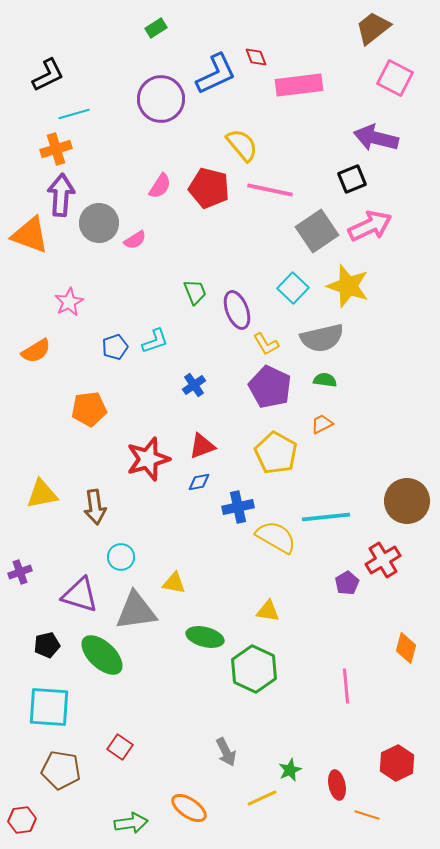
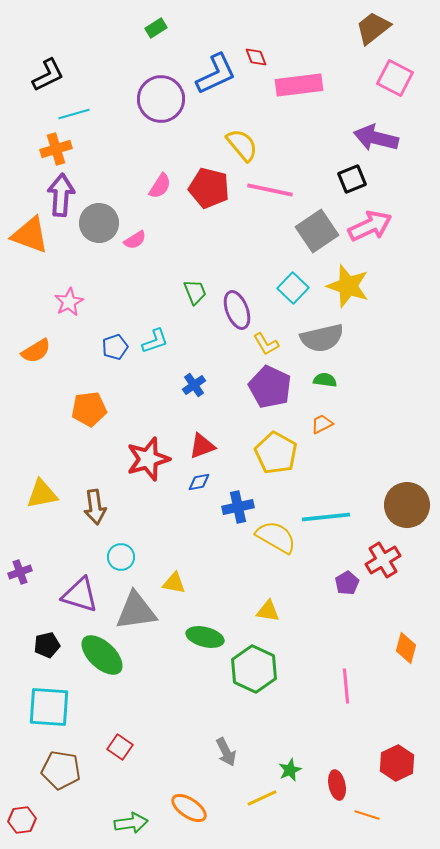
brown circle at (407, 501): moved 4 px down
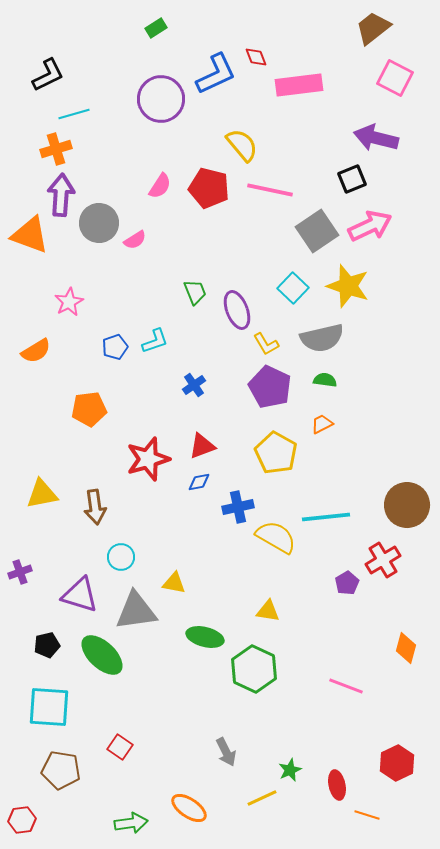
pink line at (346, 686): rotated 64 degrees counterclockwise
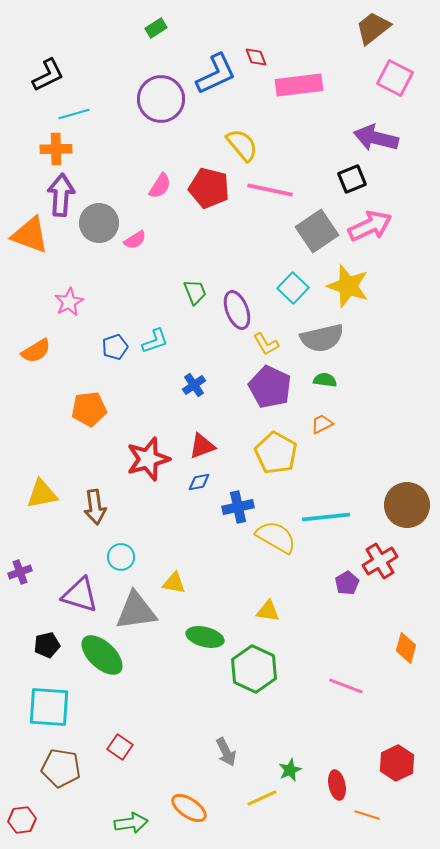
orange cross at (56, 149): rotated 16 degrees clockwise
red cross at (383, 560): moved 3 px left, 1 px down
brown pentagon at (61, 770): moved 2 px up
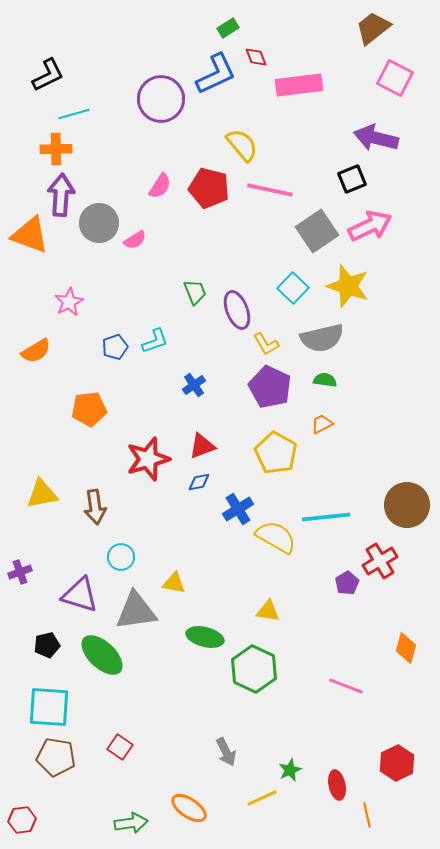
green rectangle at (156, 28): moved 72 px right
blue cross at (238, 507): moved 2 px down; rotated 20 degrees counterclockwise
brown pentagon at (61, 768): moved 5 px left, 11 px up
orange line at (367, 815): rotated 60 degrees clockwise
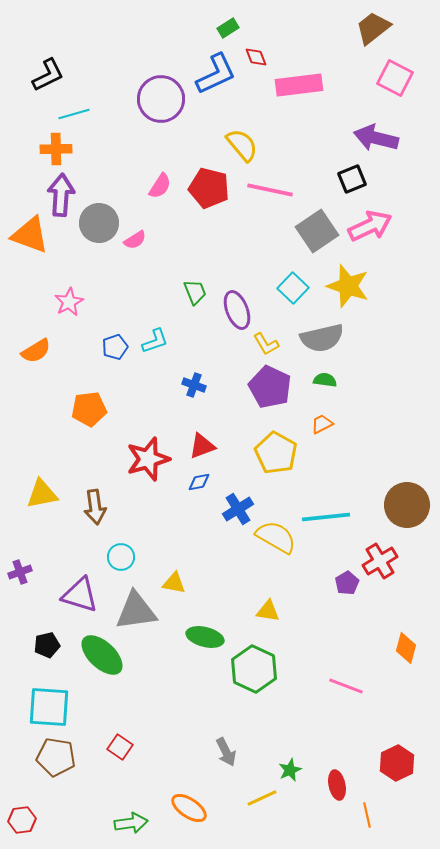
blue cross at (194, 385): rotated 35 degrees counterclockwise
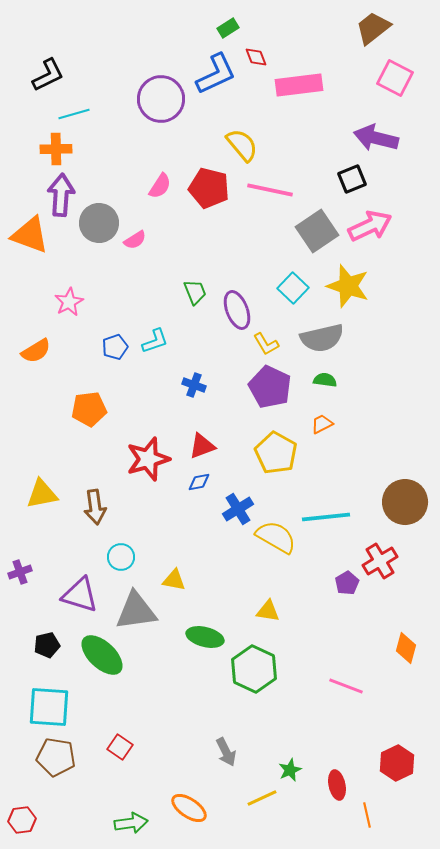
brown circle at (407, 505): moved 2 px left, 3 px up
yellow triangle at (174, 583): moved 3 px up
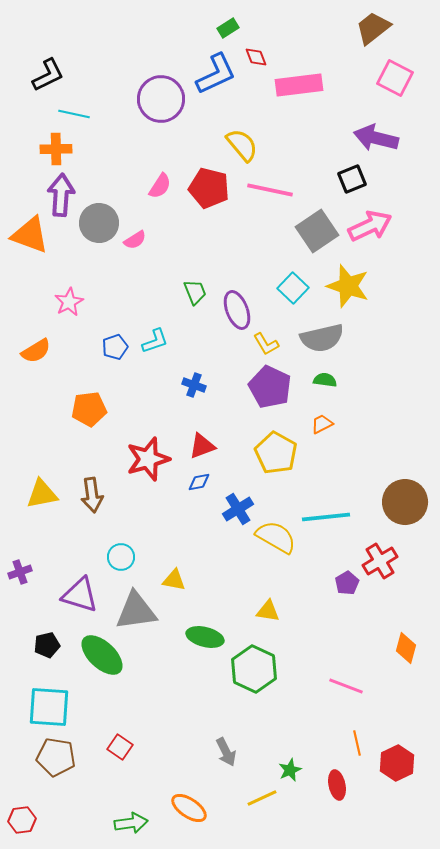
cyan line at (74, 114): rotated 28 degrees clockwise
brown arrow at (95, 507): moved 3 px left, 12 px up
orange line at (367, 815): moved 10 px left, 72 px up
